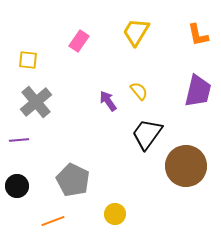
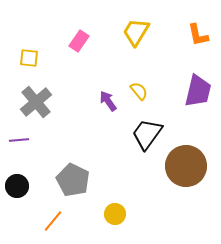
yellow square: moved 1 px right, 2 px up
orange line: rotated 30 degrees counterclockwise
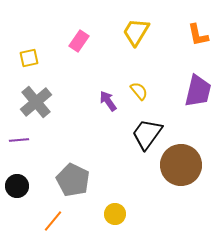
yellow square: rotated 18 degrees counterclockwise
brown circle: moved 5 px left, 1 px up
